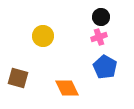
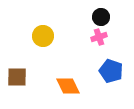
blue pentagon: moved 6 px right, 4 px down; rotated 10 degrees counterclockwise
brown square: moved 1 px left, 1 px up; rotated 15 degrees counterclockwise
orange diamond: moved 1 px right, 2 px up
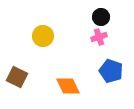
brown square: rotated 25 degrees clockwise
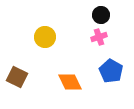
black circle: moved 2 px up
yellow circle: moved 2 px right, 1 px down
blue pentagon: rotated 10 degrees clockwise
orange diamond: moved 2 px right, 4 px up
